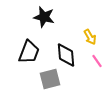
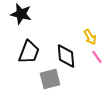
black star: moved 23 px left, 3 px up
black diamond: moved 1 px down
pink line: moved 4 px up
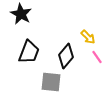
black star: rotated 15 degrees clockwise
yellow arrow: moved 2 px left; rotated 14 degrees counterclockwise
black diamond: rotated 45 degrees clockwise
gray square: moved 1 px right, 3 px down; rotated 20 degrees clockwise
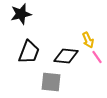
black star: rotated 30 degrees clockwise
yellow arrow: moved 3 px down; rotated 21 degrees clockwise
black diamond: rotated 55 degrees clockwise
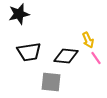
black star: moved 2 px left
black trapezoid: rotated 60 degrees clockwise
pink line: moved 1 px left, 1 px down
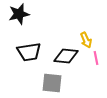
yellow arrow: moved 2 px left
pink line: rotated 24 degrees clockwise
gray square: moved 1 px right, 1 px down
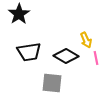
black star: rotated 20 degrees counterclockwise
black diamond: rotated 25 degrees clockwise
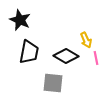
black star: moved 1 px right, 6 px down; rotated 15 degrees counterclockwise
black trapezoid: rotated 70 degrees counterclockwise
gray square: moved 1 px right
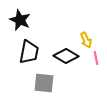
gray square: moved 9 px left
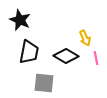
yellow arrow: moved 1 px left, 2 px up
